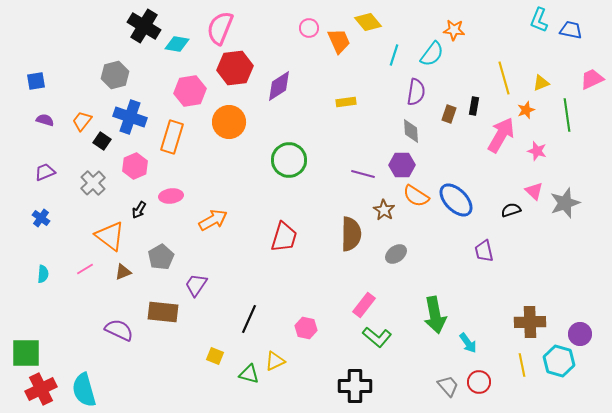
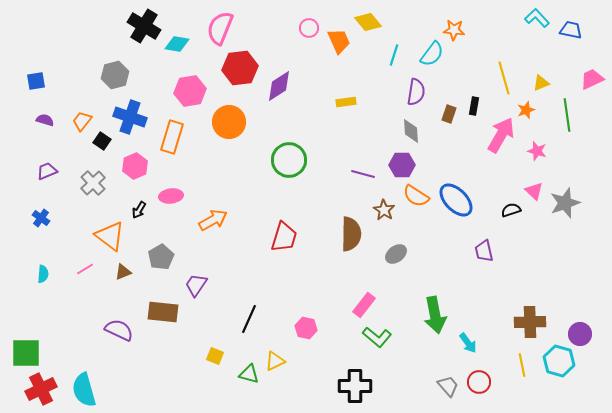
cyan L-shape at (539, 20): moved 2 px left, 2 px up; rotated 115 degrees clockwise
red hexagon at (235, 68): moved 5 px right
purple trapezoid at (45, 172): moved 2 px right, 1 px up
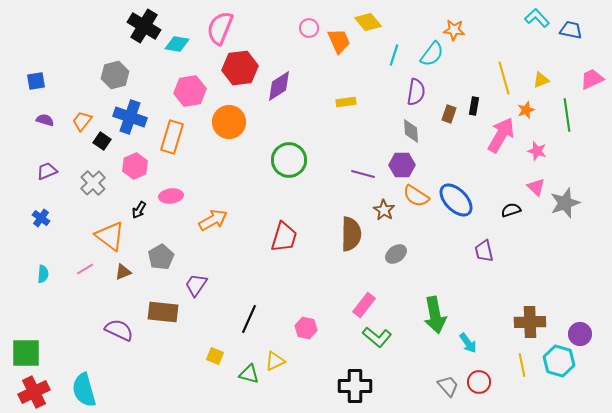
yellow triangle at (541, 83): moved 3 px up
pink triangle at (534, 191): moved 2 px right, 4 px up
red cross at (41, 389): moved 7 px left, 3 px down
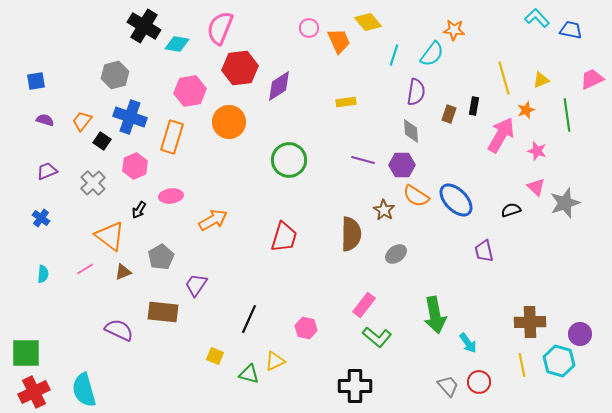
purple line at (363, 174): moved 14 px up
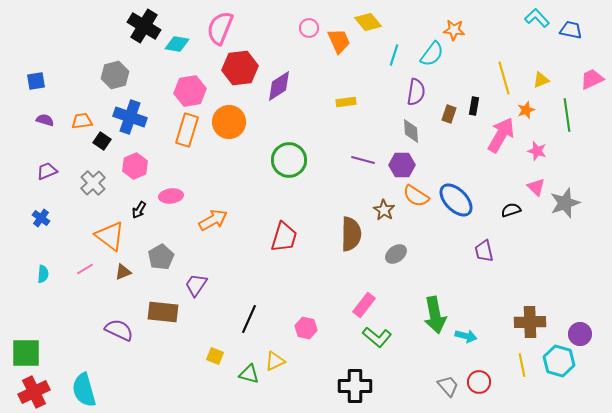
orange trapezoid at (82, 121): rotated 45 degrees clockwise
orange rectangle at (172, 137): moved 15 px right, 7 px up
cyan arrow at (468, 343): moved 2 px left, 7 px up; rotated 40 degrees counterclockwise
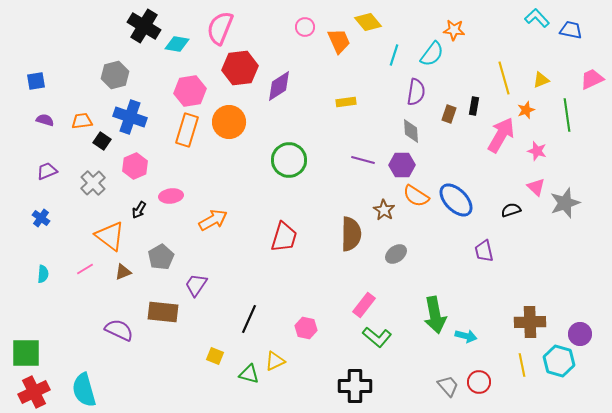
pink circle at (309, 28): moved 4 px left, 1 px up
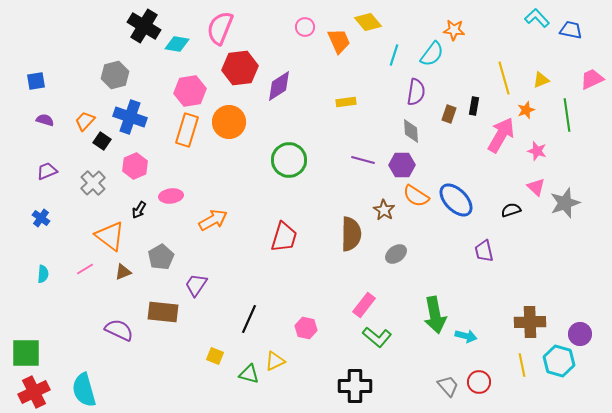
orange trapezoid at (82, 121): moved 3 px right; rotated 40 degrees counterclockwise
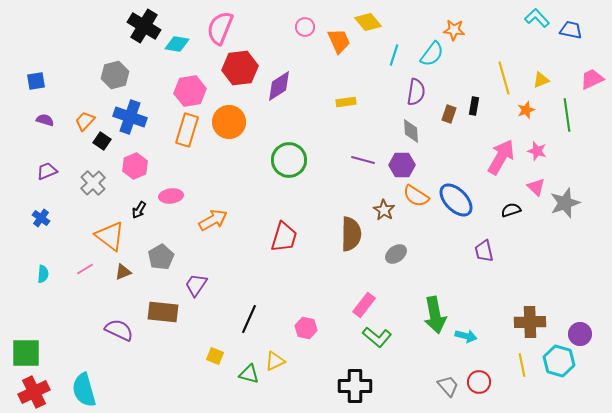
pink arrow at (501, 135): moved 22 px down
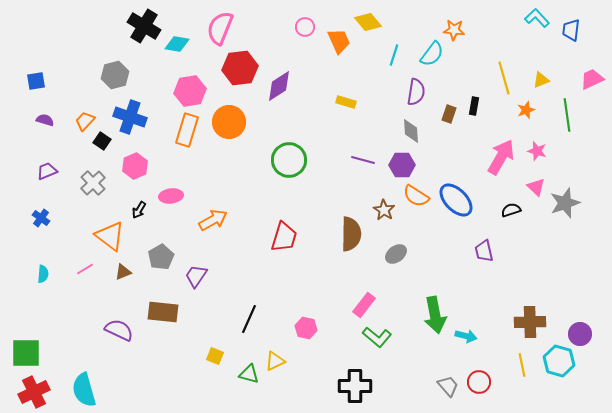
blue trapezoid at (571, 30): rotated 95 degrees counterclockwise
yellow rectangle at (346, 102): rotated 24 degrees clockwise
purple trapezoid at (196, 285): moved 9 px up
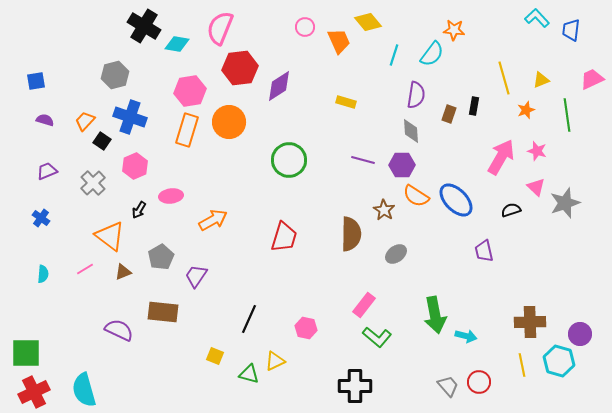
purple semicircle at (416, 92): moved 3 px down
